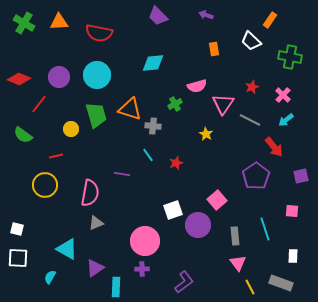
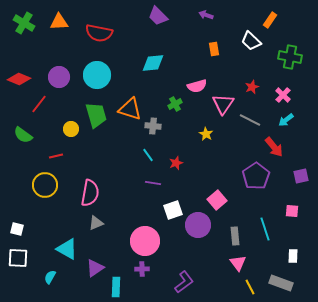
purple line at (122, 174): moved 31 px right, 9 px down
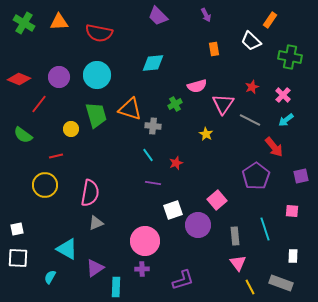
purple arrow at (206, 15): rotated 136 degrees counterclockwise
white square at (17, 229): rotated 24 degrees counterclockwise
purple L-shape at (184, 282): moved 1 px left, 2 px up; rotated 20 degrees clockwise
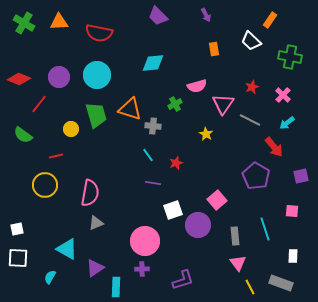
cyan arrow at (286, 120): moved 1 px right, 3 px down
purple pentagon at (256, 176): rotated 8 degrees counterclockwise
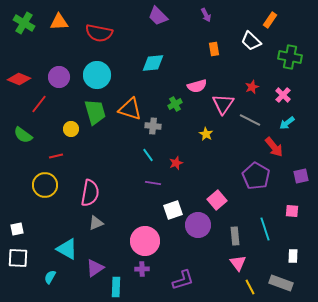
green trapezoid at (96, 115): moved 1 px left, 3 px up
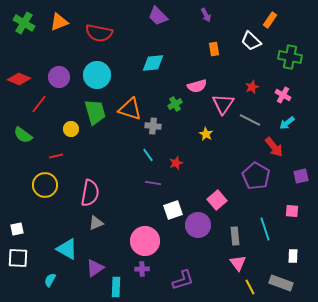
orange triangle at (59, 22): rotated 18 degrees counterclockwise
pink cross at (283, 95): rotated 14 degrees counterclockwise
cyan semicircle at (50, 277): moved 3 px down
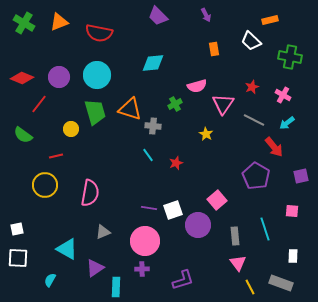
orange rectangle at (270, 20): rotated 42 degrees clockwise
red diamond at (19, 79): moved 3 px right, 1 px up
gray line at (250, 120): moved 4 px right
purple line at (153, 183): moved 4 px left, 25 px down
gray triangle at (96, 223): moved 7 px right, 9 px down
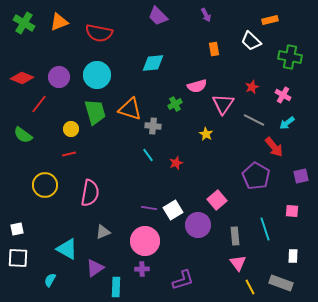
red line at (56, 156): moved 13 px right, 2 px up
white square at (173, 210): rotated 12 degrees counterclockwise
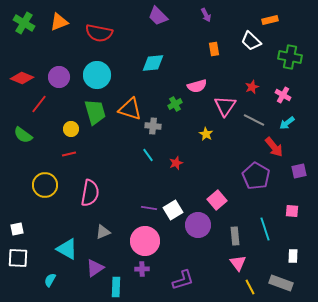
pink triangle at (223, 104): moved 2 px right, 2 px down
purple square at (301, 176): moved 2 px left, 5 px up
